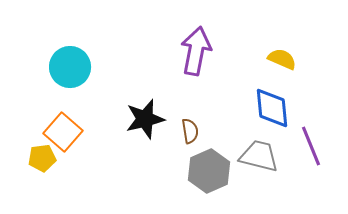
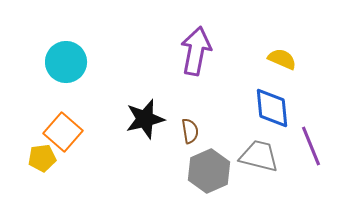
cyan circle: moved 4 px left, 5 px up
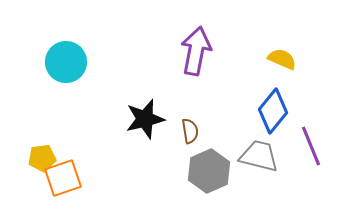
blue diamond: moved 1 px right, 3 px down; rotated 45 degrees clockwise
orange square: moved 46 px down; rotated 30 degrees clockwise
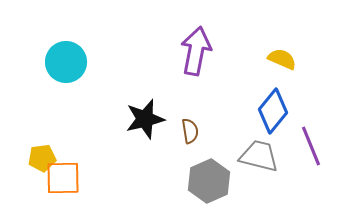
gray hexagon: moved 10 px down
orange square: rotated 18 degrees clockwise
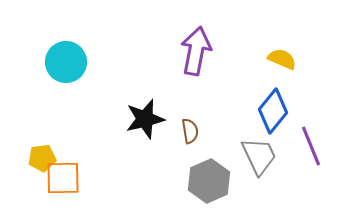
gray trapezoid: rotated 51 degrees clockwise
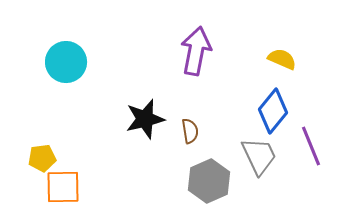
orange square: moved 9 px down
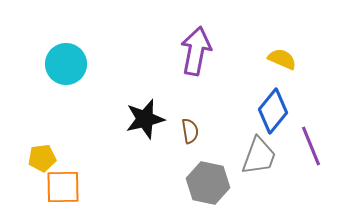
cyan circle: moved 2 px down
gray trapezoid: rotated 45 degrees clockwise
gray hexagon: moved 1 px left, 2 px down; rotated 24 degrees counterclockwise
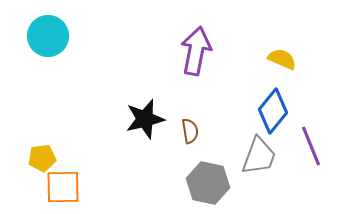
cyan circle: moved 18 px left, 28 px up
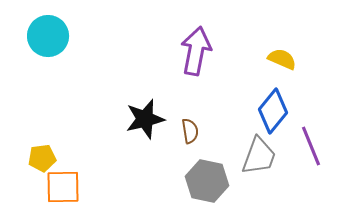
gray hexagon: moved 1 px left, 2 px up
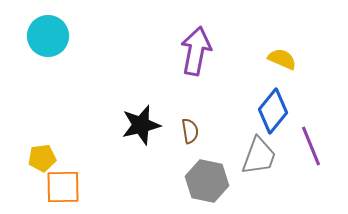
black star: moved 4 px left, 6 px down
